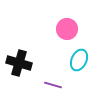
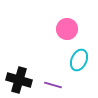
black cross: moved 17 px down
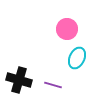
cyan ellipse: moved 2 px left, 2 px up
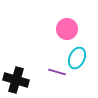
black cross: moved 3 px left
purple line: moved 4 px right, 13 px up
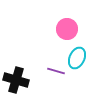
purple line: moved 1 px left, 1 px up
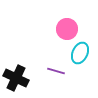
cyan ellipse: moved 3 px right, 5 px up
black cross: moved 2 px up; rotated 10 degrees clockwise
